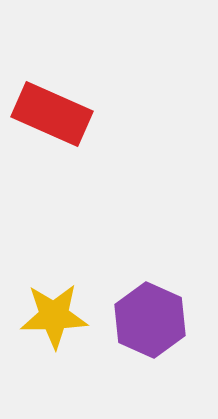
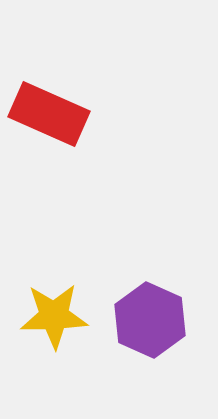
red rectangle: moved 3 px left
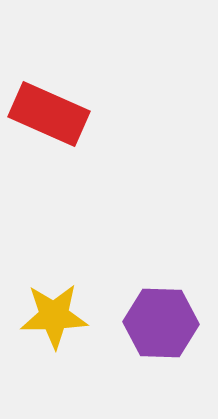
purple hexagon: moved 11 px right, 3 px down; rotated 22 degrees counterclockwise
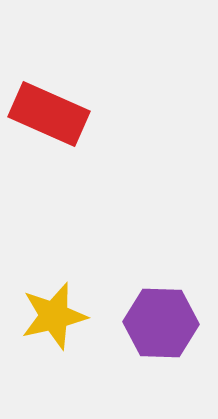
yellow star: rotated 12 degrees counterclockwise
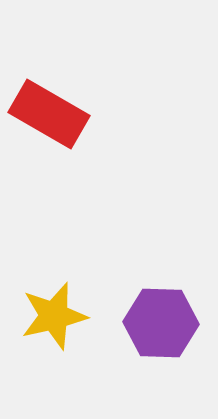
red rectangle: rotated 6 degrees clockwise
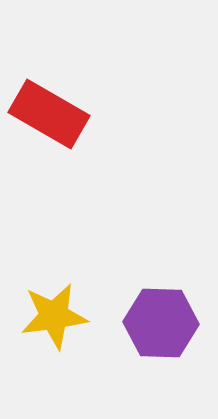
yellow star: rotated 6 degrees clockwise
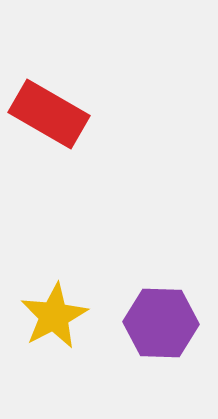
yellow star: rotated 20 degrees counterclockwise
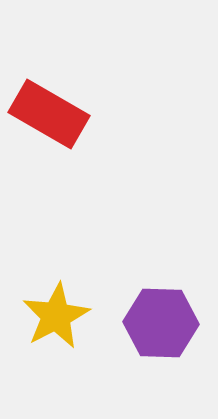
yellow star: moved 2 px right
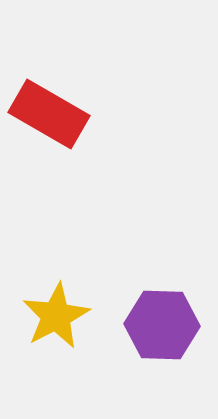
purple hexagon: moved 1 px right, 2 px down
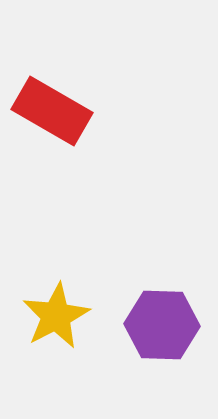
red rectangle: moved 3 px right, 3 px up
